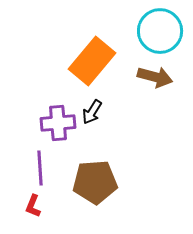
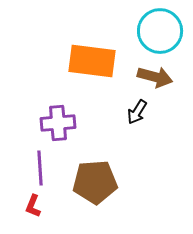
orange rectangle: rotated 57 degrees clockwise
black arrow: moved 45 px right
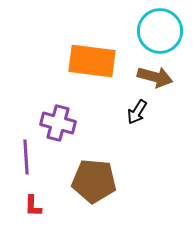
purple cross: rotated 20 degrees clockwise
purple line: moved 14 px left, 11 px up
brown pentagon: moved 1 px left, 1 px up; rotated 9 degrees clockwise
red L-shape: rotated 20 degrees counterclockwise
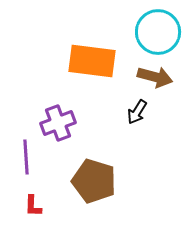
cyan circle: moved 2 px left, 1 px down
purple cross: rotated 36 degrees counterclockwise
brown pentagon: rotated 12 degrees clockwise
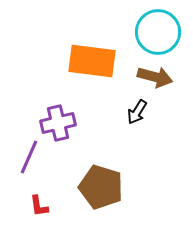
purple cross: rotated 8 degrees clockwise
purple line: moved 3 px right; rotated 28 degrees clockwise
brown pentagon: moved 7 px right, 6 px down
red L-shape: moved 6 px right; rotated 10 degrees counterclockwise
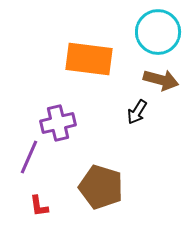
orange rectangle: moved 3 px left, 2 px up
brown arrow: moved 6 px right, 3 px down
